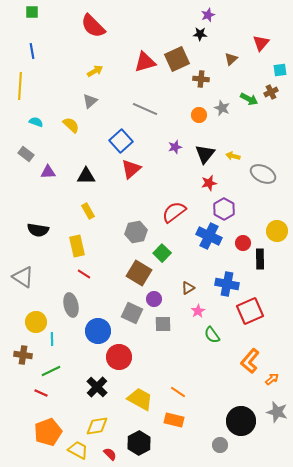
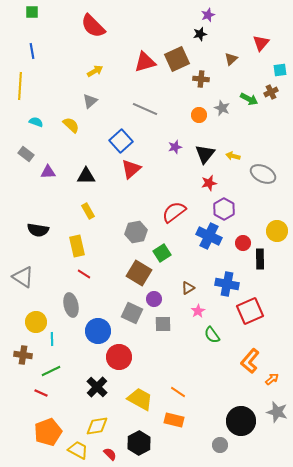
black star at (200, 34): rotated 16 degrees counterclockwise
green square at (162, 253): rotated 12 degrees clockwise
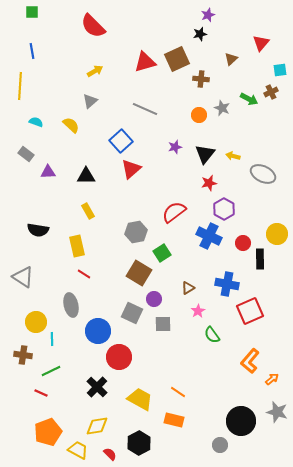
yellow circle at (277, 231): moved 3 px down
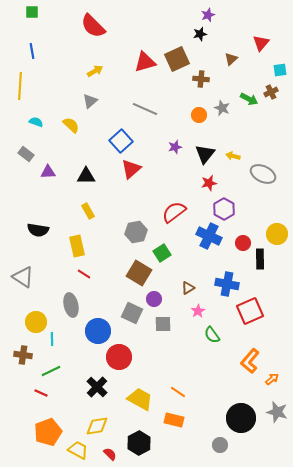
black circle at (241, 421): moved 3 px up
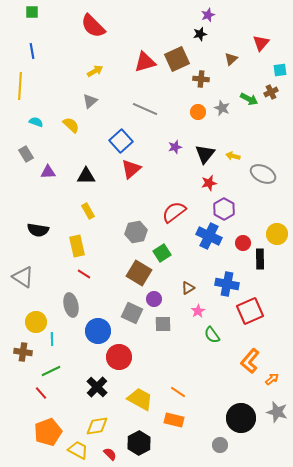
orange circle at (199, 115): moved 1 px left, 3 px up
gray rectangle at (26, 154): rotated 21 degrees clockwise
brown cross at (23, 355): moved 3 px up
red line at (41, 393): rotated 24 degrees clockwise
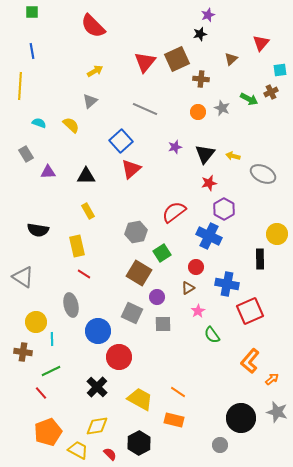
red triangle at (145, 62): rotated 35 degrees counterclockwise
cyan semicircle at (36, 122): moved 3 px right, 1 px down
red circle at (243, 243): moved 47 px left, 24 px down
purple circle at (154, 299): moved 3 px right, 2 px up
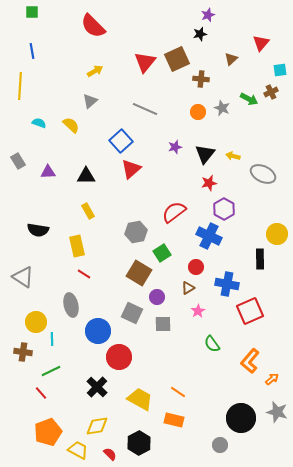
gray rectangle at (26, 154): moved 8 px left, 7 px down
green semicircle at (212, 335): moved 9 px down
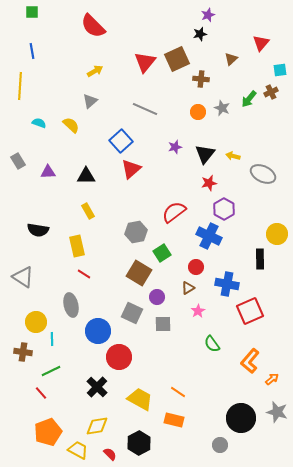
green arrow at (249, 99): rotated 102 degrees clockwise
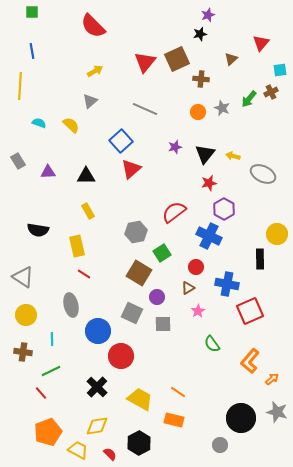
yellow circle at (36, 322): moved 10 px left, 7 px up
red circle at (119, 357): moved 2 px right, 1 px up
